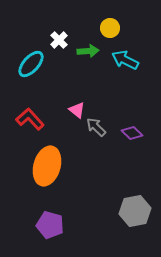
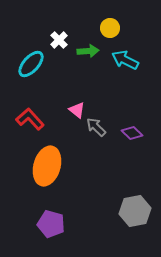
purple pentagon: moved 1 px right, 1 px up
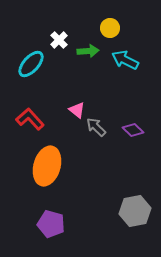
purple diamond: moved 1 px right, 3 px up
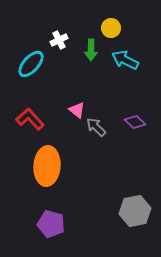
yellow circle: moved 1 px right
white cross: rotated 18 degrees clockwise
green arrow: moved 3 px right, 1 px up; rotated 95 degrees clockwise
purple diamond: moved 2 px right, 8 px up
orange ellipse: rotated 12 degrees counterclockwise
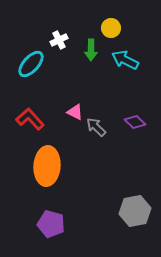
pink triangle: moved 2 px left, 2 px down; rotated 12 degrees counterclockwise
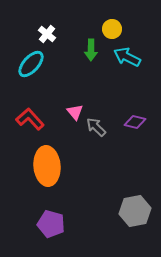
yellow circle: moved 1 px right, 1 px down
white cross: moved 12 px left, 6 px up; rotated 24 degrees counterclockwise
cyan arrow: moved 2 px right, 3 px up
pink triangle: rotated 24 degrees clockwise
purple diamond: rotated 30 degrees counterclockwise
orange ellipse: rotated 9 degrees counterclockwise
